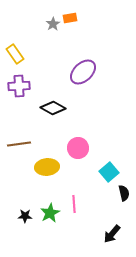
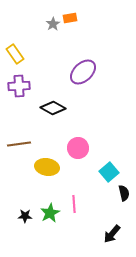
yellow ellipse: rotated 15 degrees clockwise
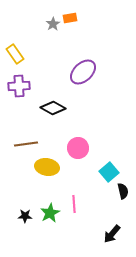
brown line: moved 7 px right
black semicircle: moved 1 px left, 2 px up
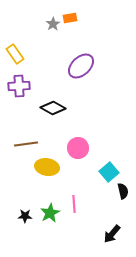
purple ellipse: moved 2 px left, 6 px up
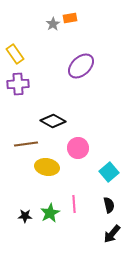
purple cross: moved 1 px left, 2 px up
black diamond: moved 13 px down
black semicircle: moved 14 px left, 14 px down
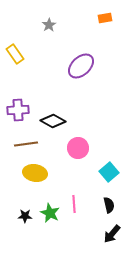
orange rectangle: moved 35 px right
gray star: moved 4 px left, 1 px down
purple cross: moved 26 px down
yellow ellipse: moved 12 px left, 6 px down
green star: rotated 18 degrees counterclockwise
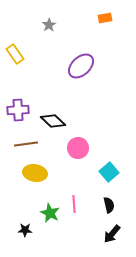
black diamond: rotated 15 degrees clockwise
black star: moved 14 px down
